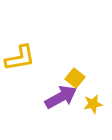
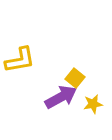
yellow L-shape: moved 2 px down
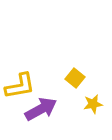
yellow L-shape: moved 26 px down
purple arrow: moved 20 px left, 12 px down
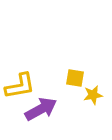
yellow square: rotated 30 degrees counterclockwise
yellow star: moved 9 px up
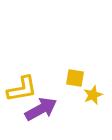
yellow L-shape: moved 2 px right, 3 px down
yellow star: rotated 12 degrees counterclockwise
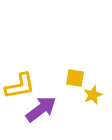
yellow L-shape: moved 2 px left, 3 px up
purple arrow: rotated 8 degrees counterclockwise
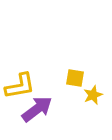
purple arrow: moved 4 px left
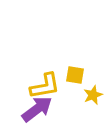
yellow square: moved 3 px up
yellow L-shape: moved 25 px right
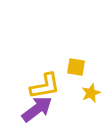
yellow square: moved 1 px right, 8 px up
yellow star: moved 2 px left, 2 px up
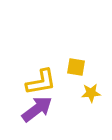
yellow L-shape: moved 4 px left, 4 px up
yellow star: rotated 18 degrees clockwise
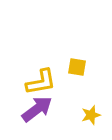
yellow square: moved 1 px right
yellow star: moved 22 px down; rotated 12 degrees counterclockwise
